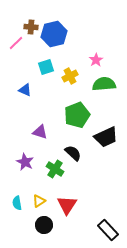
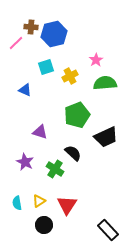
green semicircle: moved 1 px right, 1 px up
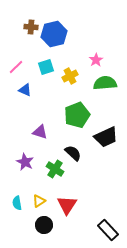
pink line: moved 24 px down
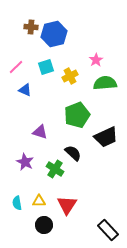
yellow triangle: rotated 32 degrees clockwise
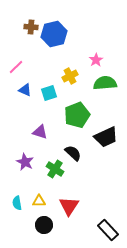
cyan square: moved 3 px right, 26 px down
red triangle: moved 2 px right, 1 px down
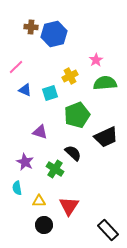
cyan square: moved 1 px right
cyan semicircle: moved 15 px up
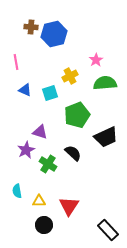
pink line: moved 5 px up; rotated 56 degrees counterclockwise
purple star: moved 1 px right, 12 px up; rotated 18 degrees clockwise
green cross: moved 7 px left, 5 px up
cyan semicircle: moved 3 px down
